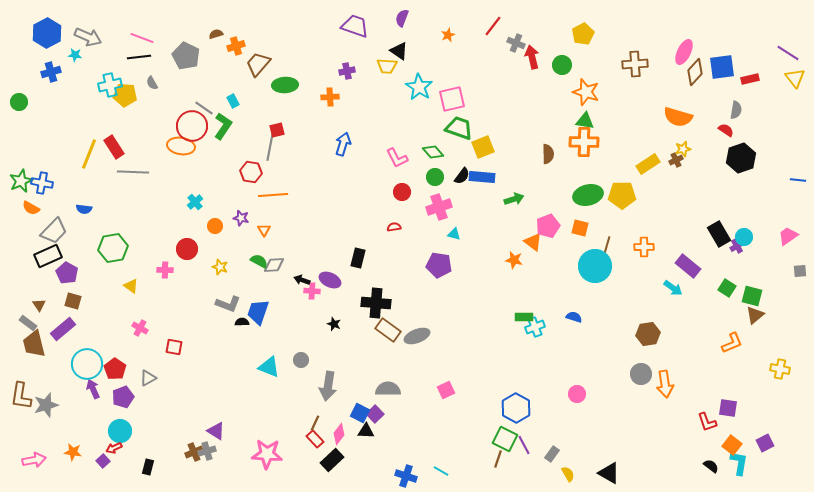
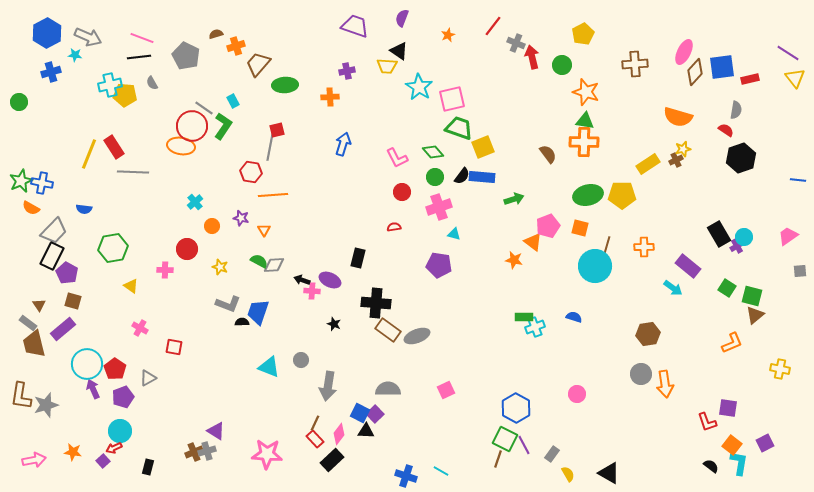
brown semicircle at (548, 154): rotated 36 degrees counterclockwise
orange circle at (215, 226): moved 3 px left
black rectangle at (48, 256): moved 4 px right; rotated 40 degrees counterclockwise
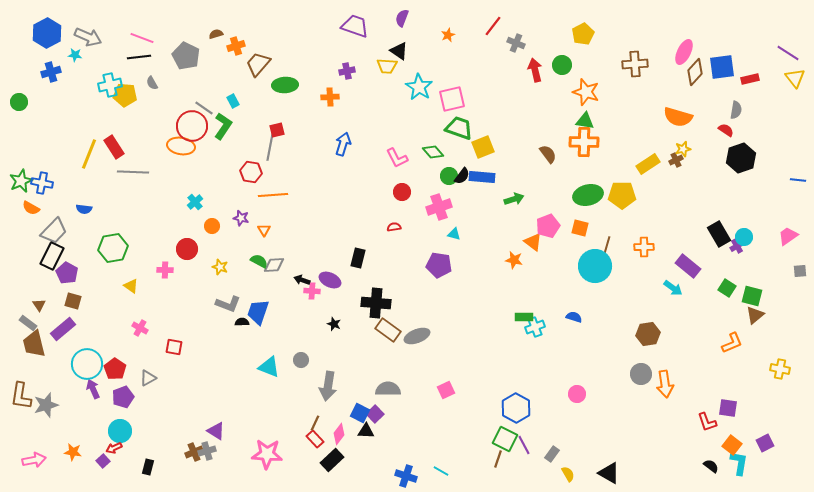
red arrow at (532, 57): moved 3 px right, 13 px down
green circle at (435, 177): moved 14 px right, 1 px up
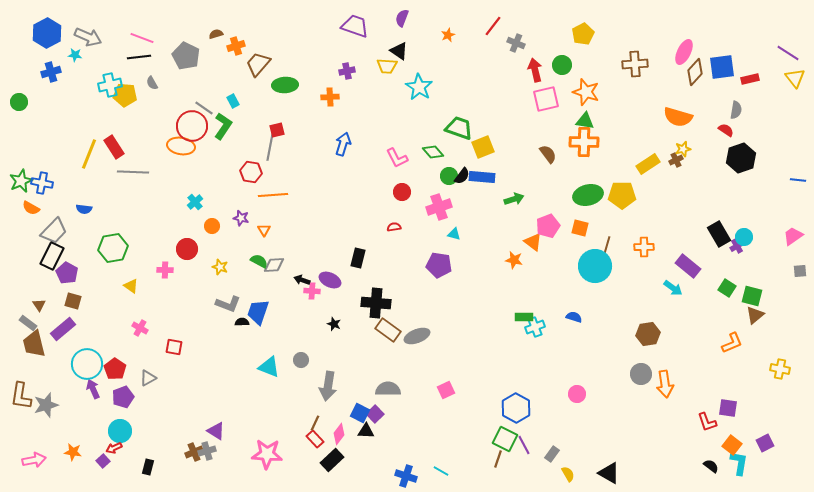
pink square at (452, 99): moved 94 px right
pink trapezoid at (788, 236): moved 5 px right
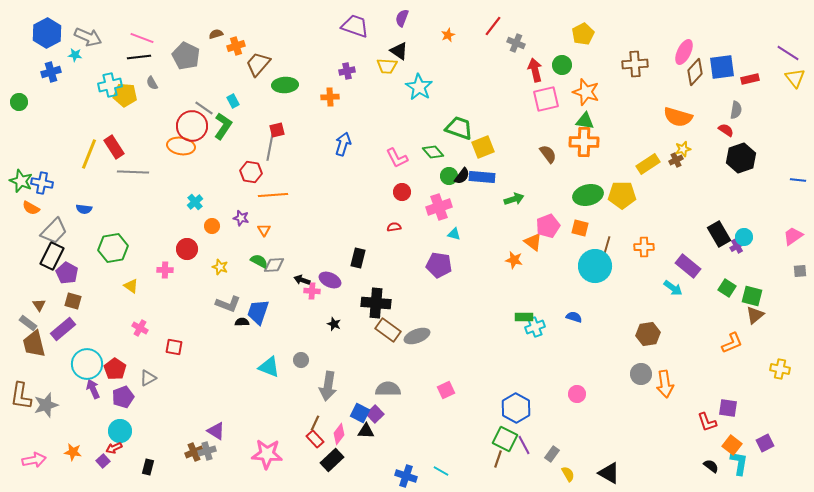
green star at (21, 181): rotated 25 degrees counterclockwise
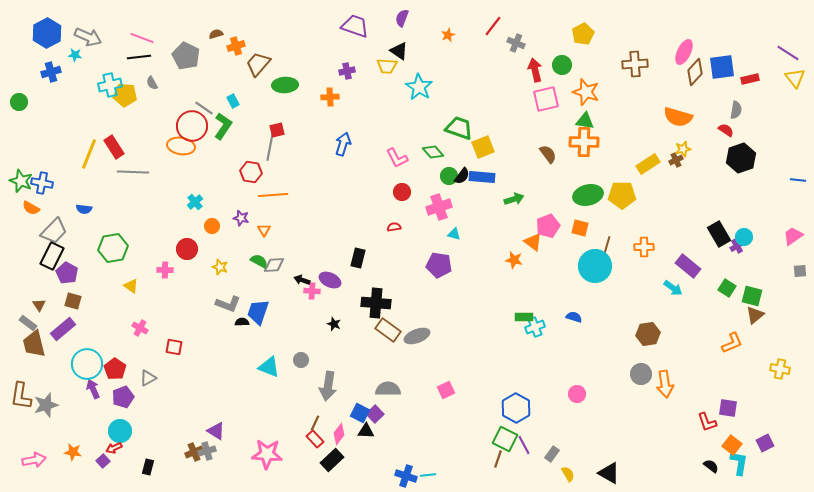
cyan line at (441, 471): moved 13 px left, 4 px down; rotated 35 degrees counterclockwise
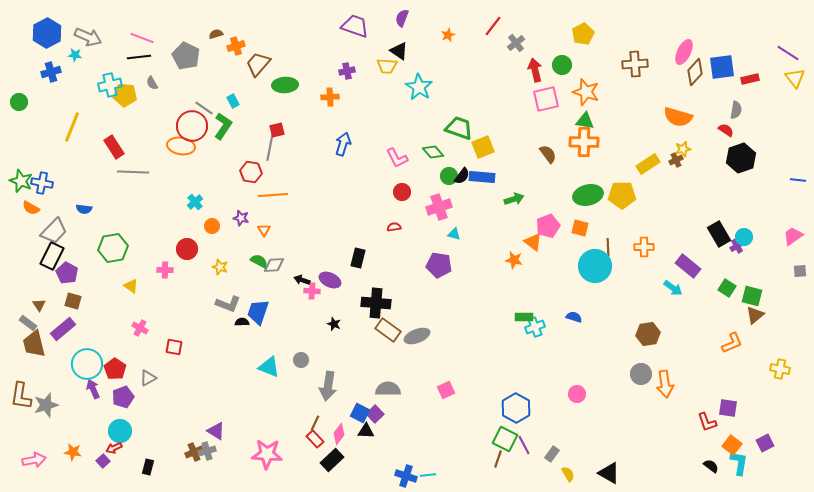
gray cross at (516, 43): rotated 30 degrees clockwise
yellow line at (89, 154): moved 17 px left, 27 px up
brown line at (607, 245): moved 1 px right, 2 px down; rotated 18 degrees counterclockwise
